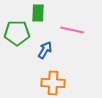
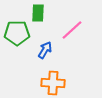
pink line: rotated 55 degrees counterclockwise
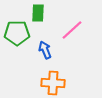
blue arrow: rotated 54 degrees counterclockwise
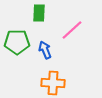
green rectangle: moved 1 px right
green pentagon: moved 9 px down
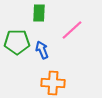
blue arrow: moved 3 px left
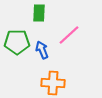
pink line: moved 3 px left, 5 px down
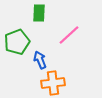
green pentagon: rotated 20 degrees counterclockwise
blue arrow: moved 2 px left, 10 px down
orange cross: rotated 10 degrees counterclockwise
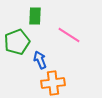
green rectangle: moved 4 px left, 3 px down
pink line: rotated 75 degrees clockwise
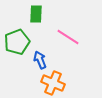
green rectangle: moved 1 px right, 2 px up
pink line: moved 1 px left, 2 px down
orange cross: rotated 30 degrees clockwise
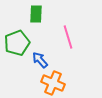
pink line: rotated 40 degrees clockwise
green pentagon: moved 1 px down
blue arrow: rotated 18 degrees counterclockwise
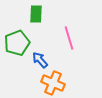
pink line: moved 1 px right, 1 px down
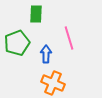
blue arrow: moved 6 px right, 6 px up; rotated 42 degrees clockwise
